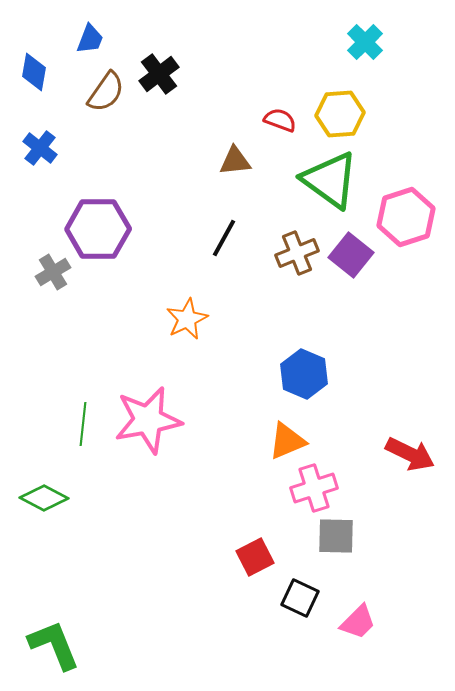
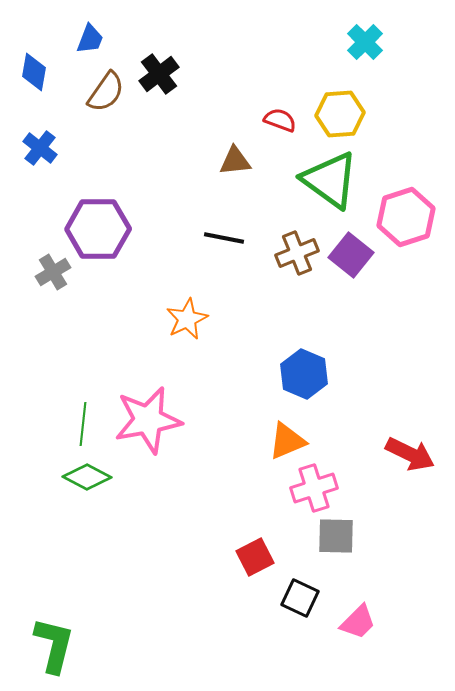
black line: rotated 72 degrees clockwise
green diamond: moved 43 px right, 21 px up
green L-shape: rotated 36 degrees clockwise
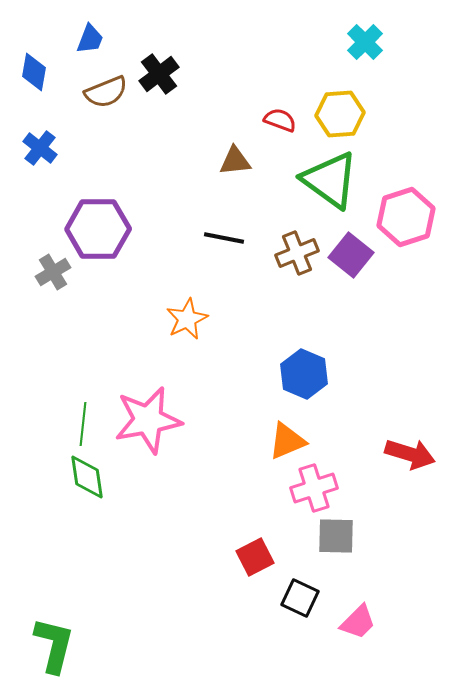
brown semicircle: rotated 33 degrees clockwise
red arrow: rotated 9 degrees counterclockwise
green diamond: rotated 54 degrees clockwise
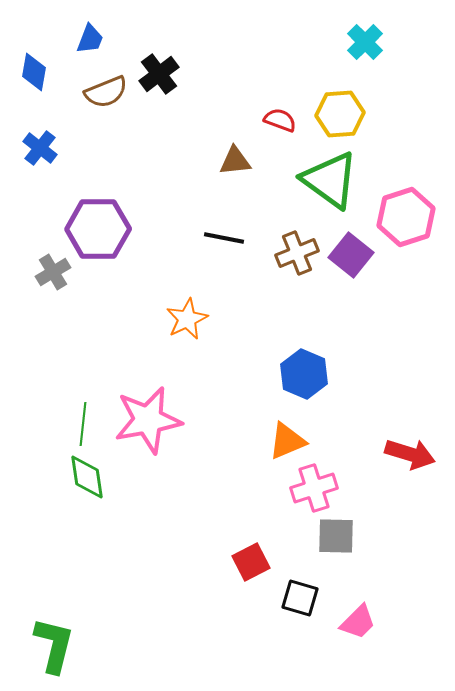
red square: moved 4 px left, 5 px down
black square: rotated 9 degrees counterclockwise
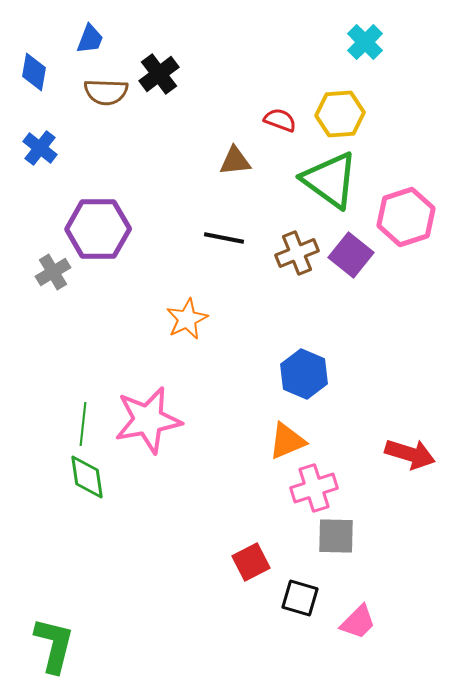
brown semicircle: rotated 24 degrees clockwise
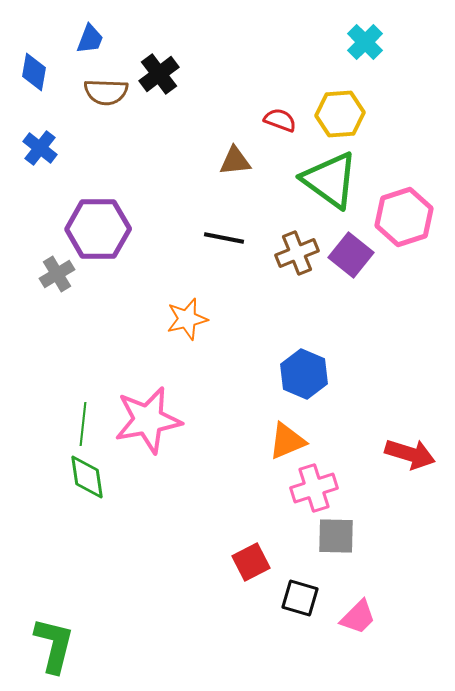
pink hexagon: moved 2 px left
gray cross: moved 4 px right, 2 px down
orange star: rotated 12 degrees clockwise
pink trapezoid: moved 5 px up
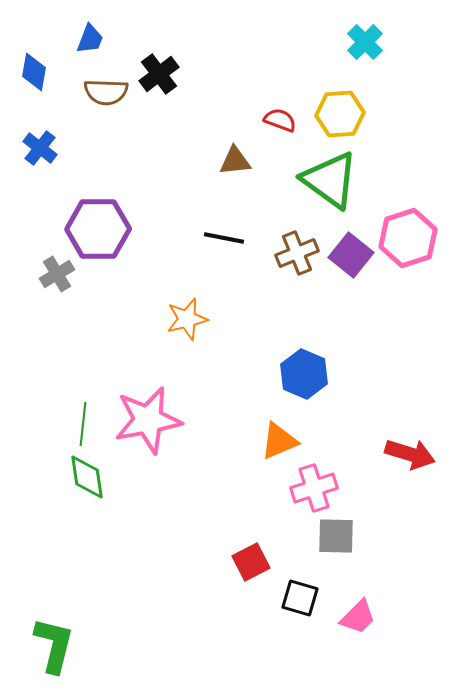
pink hexagon: moved 4 px right, 21 px down
orange triangle: moved 8 px left
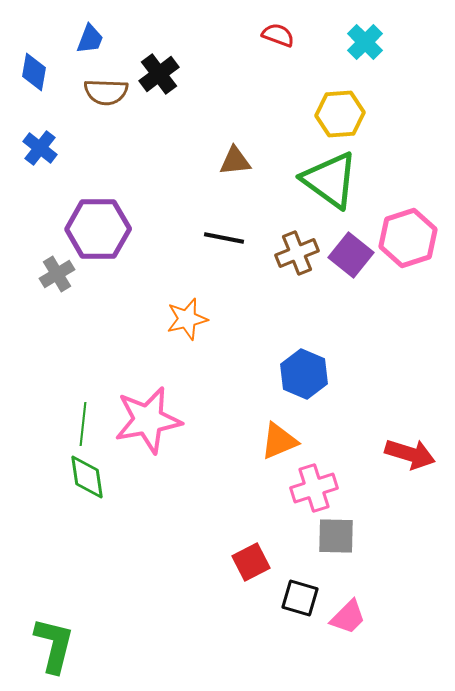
red semicircle: moved 2 px left, 85 px up
pink trapezoid: moved 10 px left
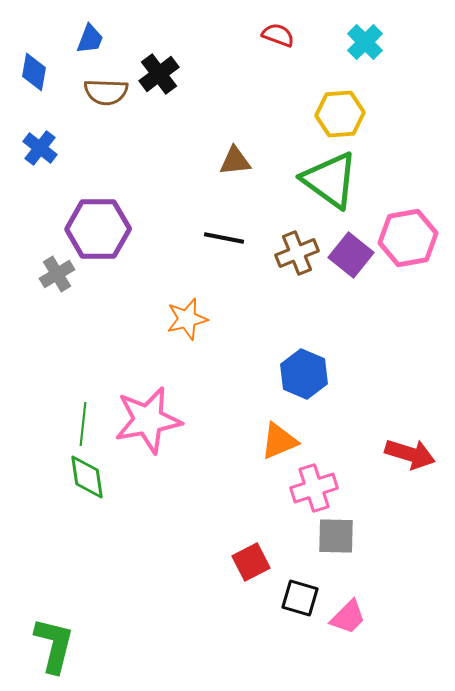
pink hexagon: rotated 8 degrees clockwise
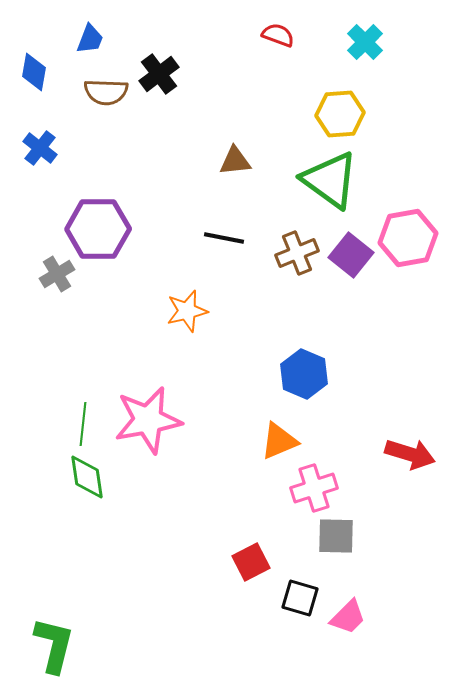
orange star: moved 8 px up
